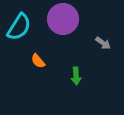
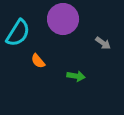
cyan semicircle: moved 1 px left, 6 px down
green arrow: rotated 78 degrees counterclockwise
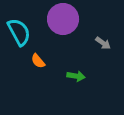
cyan semicircle: moved 1 px right, 1 px up; rotated 60 degrees counterclockwise
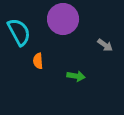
gray arrow: moved 2 px right, 2 px down
orange semicircle: rotated 35 degrees clockwise
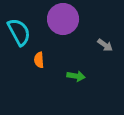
orange semicircle: moved 1 px right, 1 px up
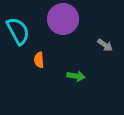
cyan semicircle: moved 1 px left, 1 px up
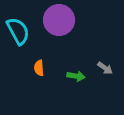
purple circle: moved 4 px left, 1 px down
gray arrow: moved 23 px down
orange semicircle: moved 8 px down
